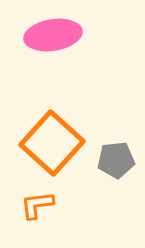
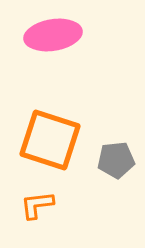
orange square: moved 2 px left, 3 px up; rotated 24 degrees counterclockwise
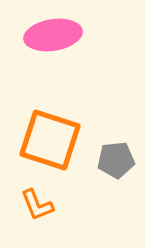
orange L-shape: rotated 105 degrees counterclockwise
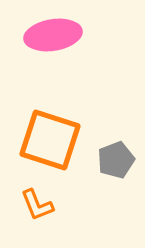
gray pentagon: rotated 15 degrees counterclockwise
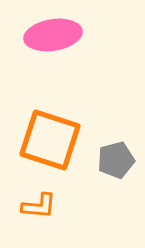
gray pentagon: rotated 6 degrees clockwise
orange L-shape: moved 2 px right, 1 px down; rotated 63 degrees counterclockwise
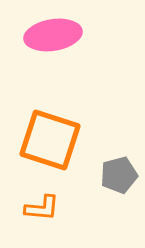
gray pentagon: moved 3 px right, 15 px down
orange L-shape: moved 3 px right, 2 px down
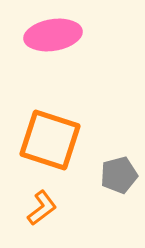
orange L-shape: rotated 42 degrees counterclockwise
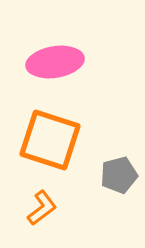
pink ellipse: moved 2 px right, 27 px down
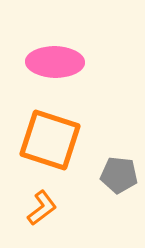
pink ellipse: rotated 10 degrees clockwise
gray pentagon: rotated 21 degrees clockwise
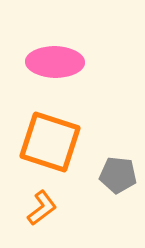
orange square: moved 2 px down
gray pentagon: moved 1 px left
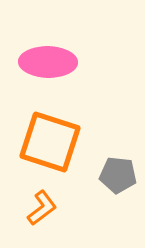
pink ellipse: moved 7 px left
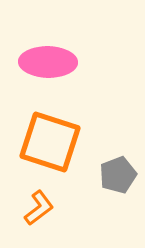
gray pentagon: rotated 27 degrees counterclockwise
orange L-shape: moved 3 px left
